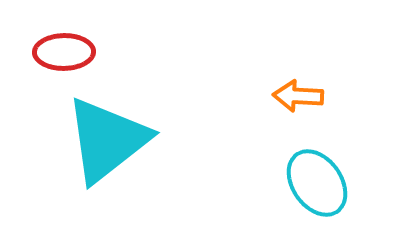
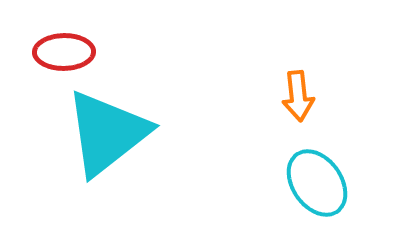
orange arrow: rotated 99 degrees counterclockwise
cyan triangle: moved 7 px up
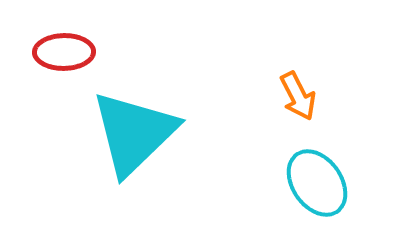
orange arrow: rotated 21 degrees counterclockwise
cyan triangle: moved 27 px right; rotated 6 degrees counterclockwise
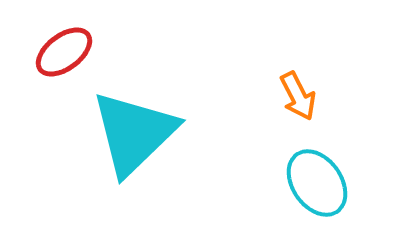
red ellipse: rotated 36 degrees counterclockwise
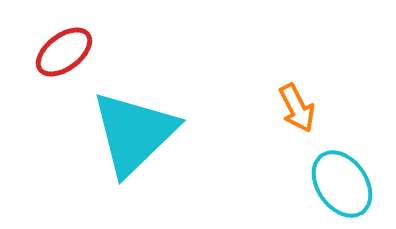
orange arrow: moved 1 px left, 12 px down
cyan ellipse: moved 25 px right, 1 px down
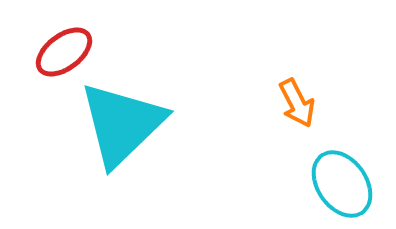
orange arrow: moved 5 px up
cyan triangle: moved 12 px left, 9 px up
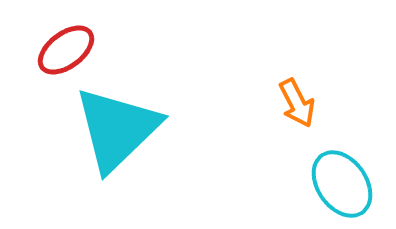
red ellipse: moved 2 px right, 2 px up
cyan triangle: moved 5 px left, 5 px down
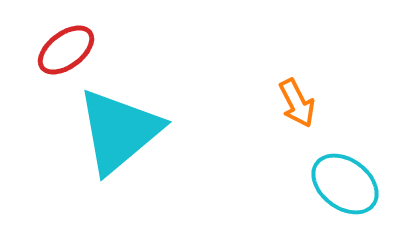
cyan triangle: moved 2 px right, 2 px down; rotated 4 degrees clockwise
cyan ellipse: moved 3 px right; rotated 18 degrees counterclockwise
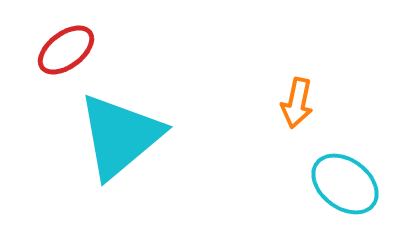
orange arrow: rotated 39 degrees clockwise
cyan triangle: moved 1 px right, 5 px down
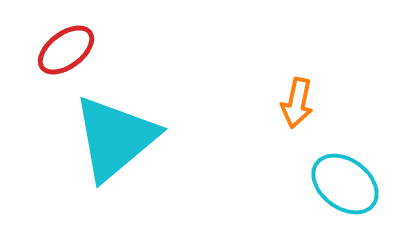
cyan triangle: moved 5 px left, 2 px down
